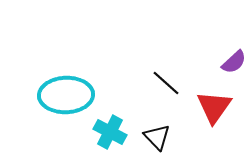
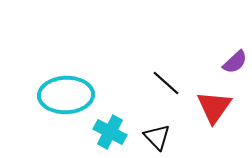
purple semicircle: moved 1 px right
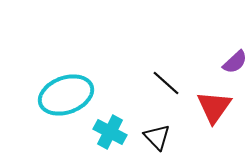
cyan ellipse: rotated 18 degrees counterclockwise
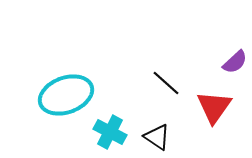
black triangle: rotated 12 degrees counterclockwise
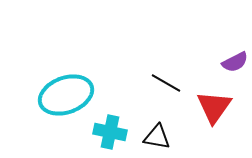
purple semicircle: rotated 16 degrees clockwise
black line: rotated 12 degrees counterclockwise
cyan cross: rotated 16 degrees counterclockwise
black triangle: rotated 24 degrees counterclockwise
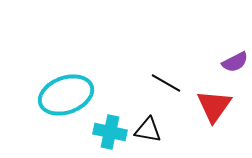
red triangle: moved 1 px up
black triangle: moved 9 px left, 7 px up
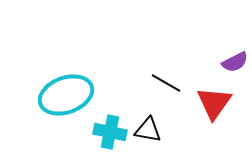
red triangle: moved 3 px up
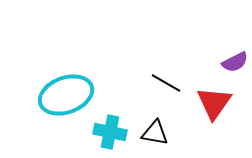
black triangle: moved 7 px right, 3 px down
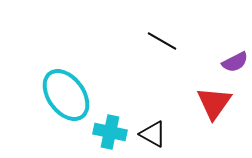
black line: moved 4 px left, 42 px up
cyan ellipse: rotated 74 degrees clockwise
black triangle: moved 2 px left, 1 px down; rotated 20 degrees clockwise
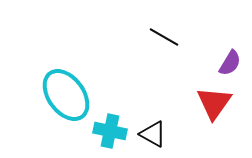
black line: moved 2 px right, 4 px up
purple semicircle: moved 5 px left, 1 px down; rotated 32 degrees counterclockwise
cyan cross: moved 1 px up
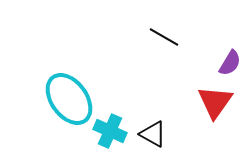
cyan ellipse: moved 3 px right, 4 px down
red triangle: moved 1 px right, 1 px up
cyan cross: rotated 12 degrees clockwise
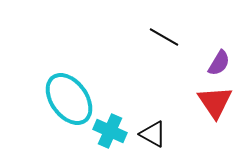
purple semicircle: moved 11 px left
red triangle: rotated 9 degrees counterclockwise
